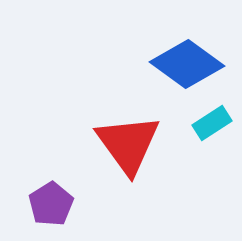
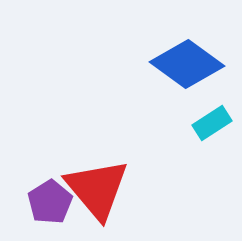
red triangle: moved 31 px left, 45 px down; rotated 4 degrees counterclockwise
purple pentagon: moved 1 px left, 2 px up
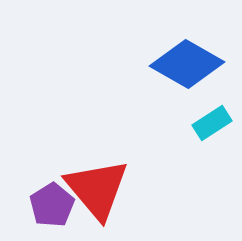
blue diamond: rotated 6 degrees counterclockwise
purple pentagon: moved 2 px right, 3 px down
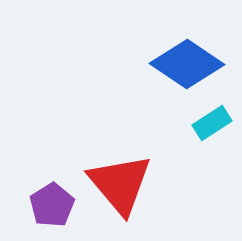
blue diamond: rotated 4 degrees clockwise
red triangle: moved 23 px right, 5 px up
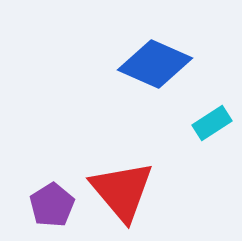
blue diamond: moved 32 px left; rotated 10 degrees counterclockwise
red triangle: moved 2 px right, 7 px down
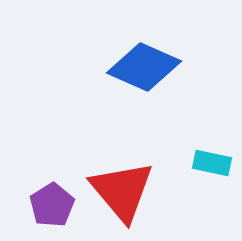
blue diamond: moved 11 px left, 3 px down
cyan rectangle: moved 40 px down; rotated 45 degrees clockwise
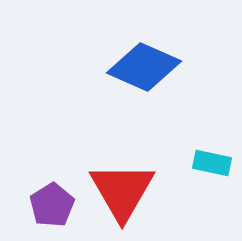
red triangle: rotated 10 degrees clockwise
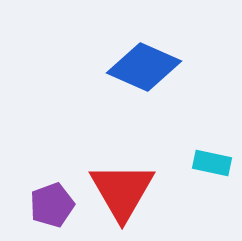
purple pentagon: rotated 12 degrees clockwise
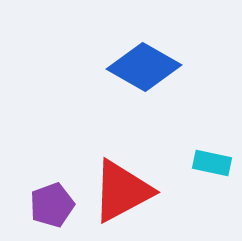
blue diamond: rotated 6 degrees clockwise
red triangle: rotated 32 degrees clockwise
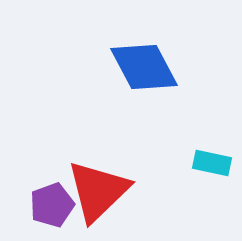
blue diamond: rotated 32 degrees clockwise
red triangle: moved 24 px left; rotated 16 degrees counterclockwise
